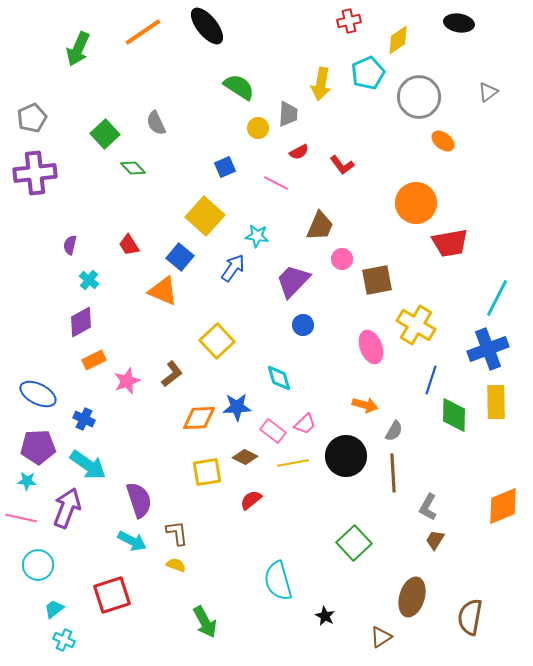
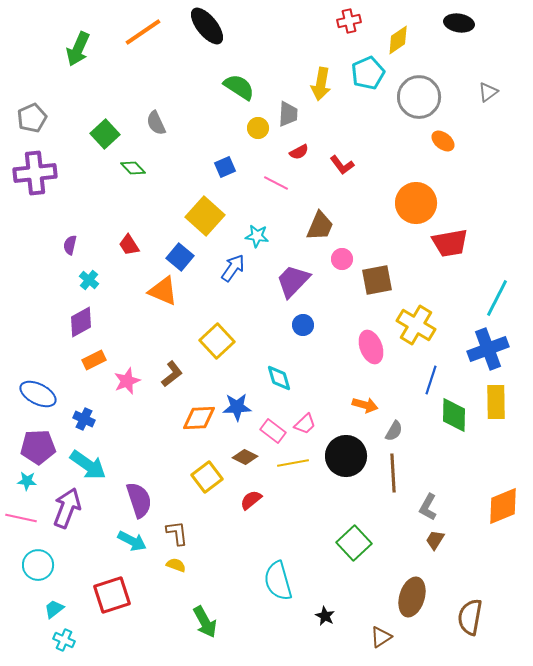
yellow square at (207, 472): moved 5 px down; rotated 28 degrees counterclockwise
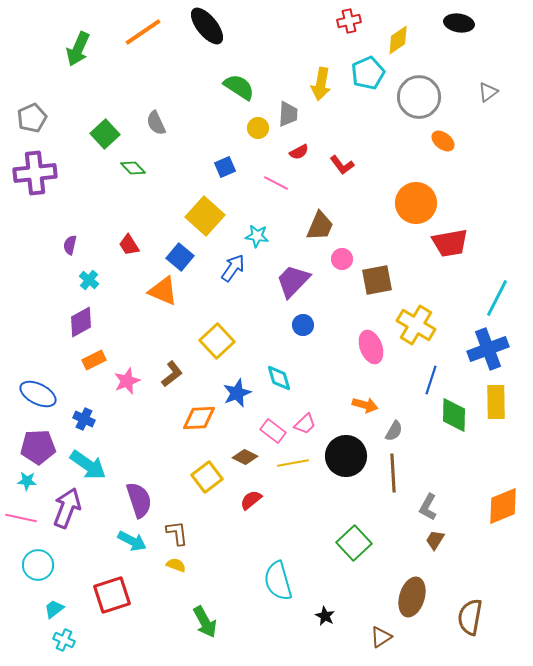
blue star at (237, 407): moved 14 px up; rotated 20 degrees counterclockwise
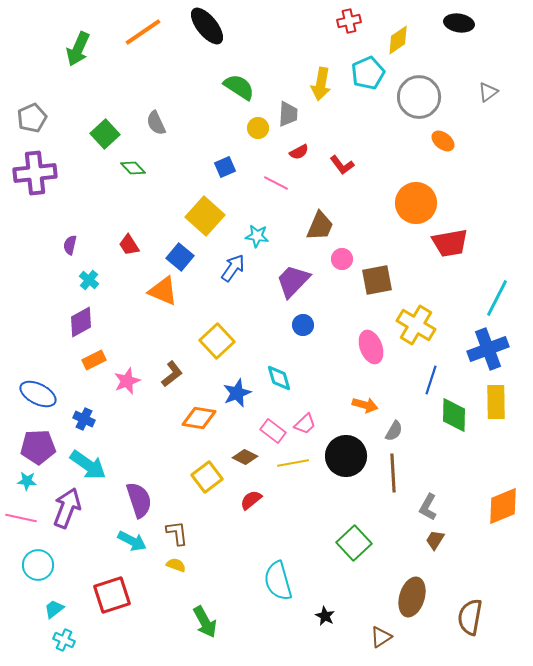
orange diamond at (199, 418): rotated 12 degrees clockwise
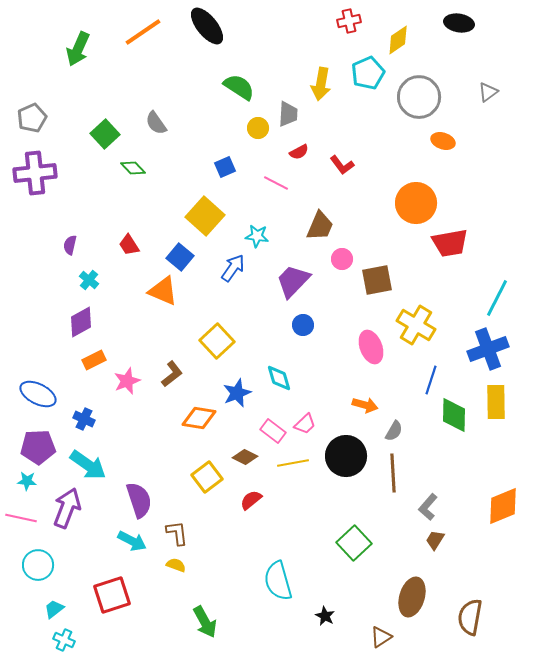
gray semicircle at (156, 123): rotated 10 degrees counterclockwise
orange ellipse at (443, 141): rotated 20 degrees counterclockwise
gray L-shape at (428, 507): rotated 12 degrees clockwise
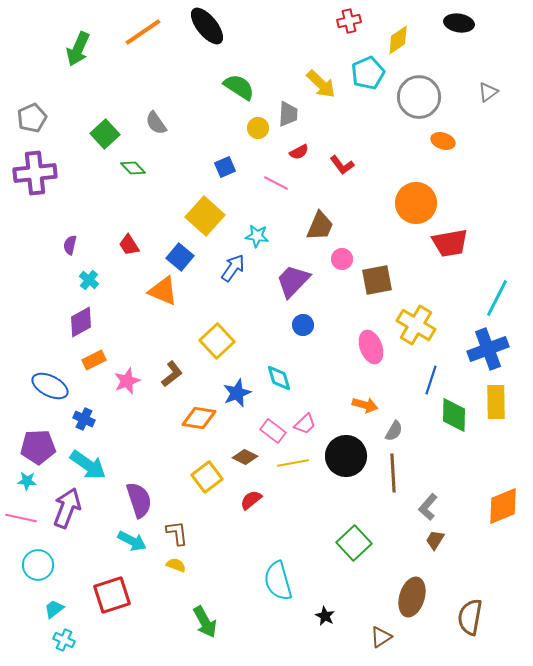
yellow arrow at (321, 84): rotated 56 degrees counterclockwise
blue ellipse at (38, 394): moved 12 px right, 8 px up
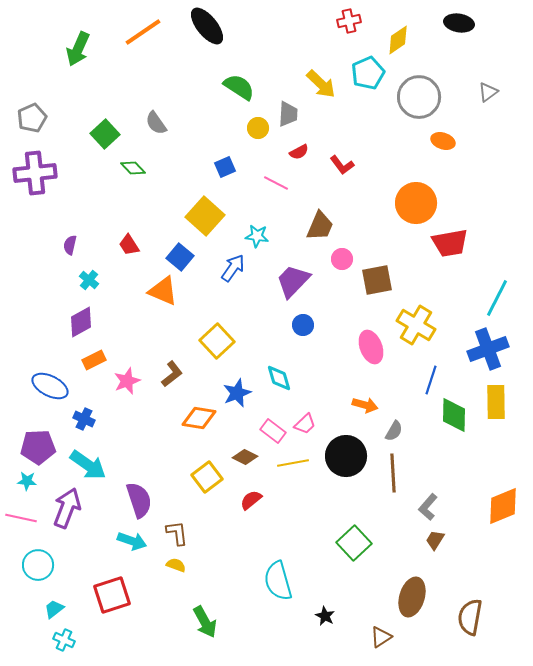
cyan arrow at (132, 541): rotated 8 degrees counterclockwise
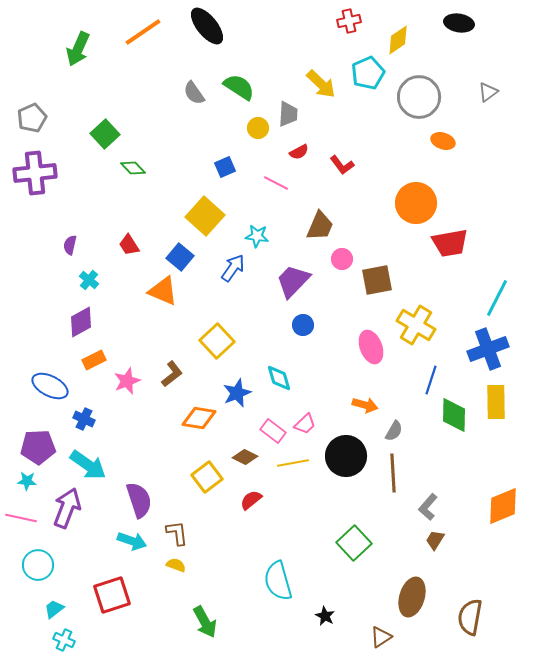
gray semicircle at (156, 123): moved 38 px right, 30 px up
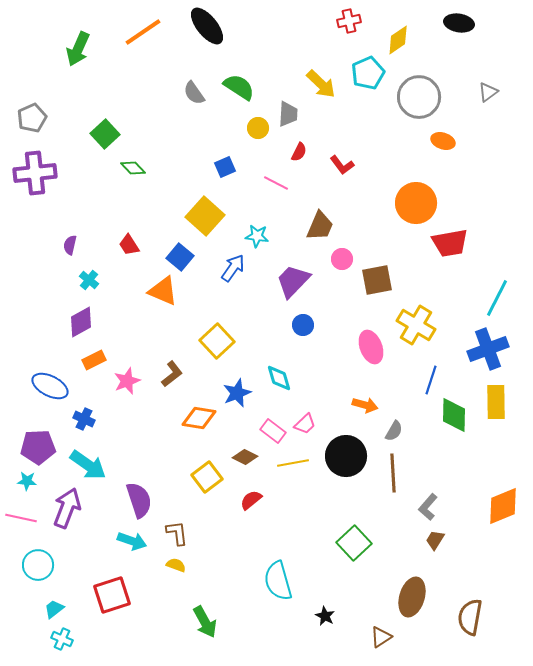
red semicircle at (299, 152): rotated 36 degrees counterclockwise
cyan cross at (64, 640): moved 2 px left, 1 px up
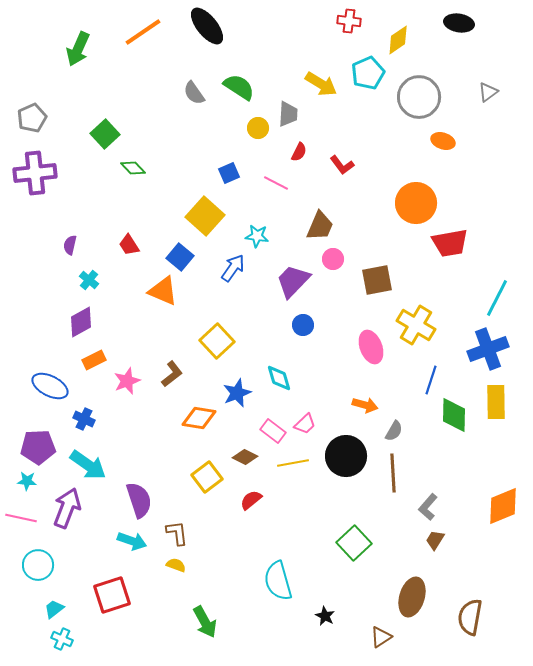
red cross at (349, 21): rotated 20 degrees clockwise
yellow arrow at (321, 84): rotated 12 degrees counterclockwise
blue square at (225, 167): moved 4 px right, 6 px down
pink circle at (342, 259): moved 9 px left
